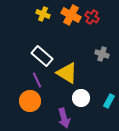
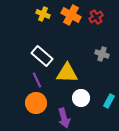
red cross: moved 4 px right; rotated 24 degrees clockwise
yellow triangle: rotated 30 degrees counterclockwise
orange circle: moved 6 px right, 2 px down
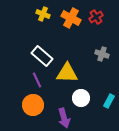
orange cross: moved 3 px down
orange circle: moved 3 px left, 2 px down
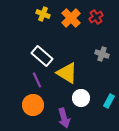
orange cross: rotated 18 degrees clockwise
yellow triangle: rotated 30 degrees clockwise
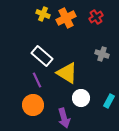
orange cross: moved 5 px left; rotated 18 degrees clockwise
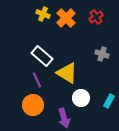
orange cross: rotated 18 degrees counterclockwise
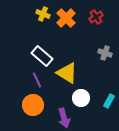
gray cross: moved 3 px right, 1 px up
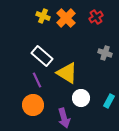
yellow cross: moved 2 px down
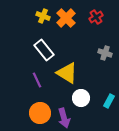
white rectangle: moved 2 px right, 6 px up; rotated 10 degrees clockwise
orange circle: moved 7 px right, 8 px down
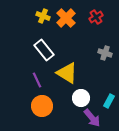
orange circle: moved 2 px right, 7 px up
purple arrow: moved 28 px right; rotated 24 degrees counterclockwise
